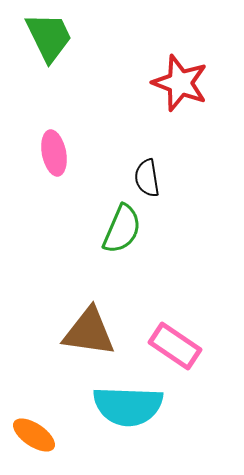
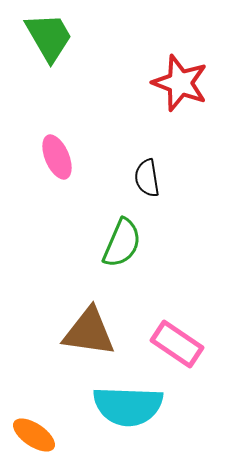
green trapezoid: rotated 4 degrees counterclockwise
pink ellipse: moved 3 px right, 4 px down; rotated 12 degrees counterclockwise
green semicircle: moved 14 px down
pink rectangle: moved 2 px right, 2 px up
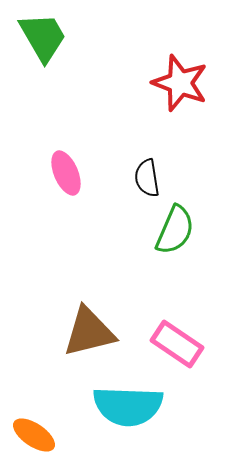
green trapezoid: moved 6 px left
pink ellipse: moved 9 px right, 16 px down
green semicircle: moved 53 px right, 13 px up
brown triangle: rotated 22 degrees counterclockwise
